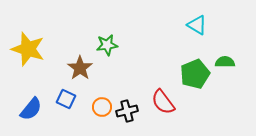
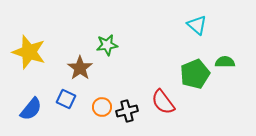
cyan triangle: rotated 10 degrees clockwise
yellow star: moved 1 px right, 3 px down
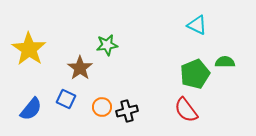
cyan triangle: rotated 15 degrees counterclockwise
yellow star: moved 3 px up; rotated 16 degrees clockwise
red semicircle: moved 23 px right, 8 px down
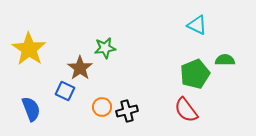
green star: moved 2 px left, 3 px down
green semicircle: moved 2 px up
blue square: moved 1 px left, 8 px up
blue semicircle: rotated 60 degrees counterclockwise
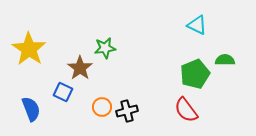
blue square: moved 2 px left, 1 px down
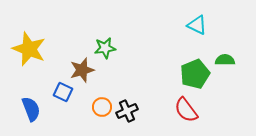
yellow star: rotated 12 degrees counterclockwise
brown star: moved 2 px right, 2 px down; rotated 20 degrees clockwise
black cross: rotated 10 degrees counterclockwise
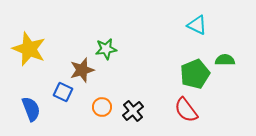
green star: moved 1 px right, 1 px down
black cross: moved 6 px right; rotated 15 degrees counterclockwise
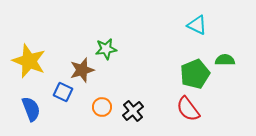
yellow star: moved 12 px down
red semicircle: moved 2 px right, 1 px up
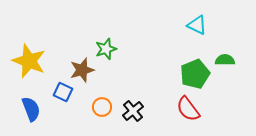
green star: rotated 10 degrees counterclockwise
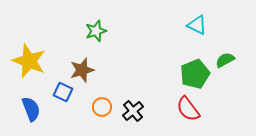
green star: moved 10 px left, 18 px up
green semicircle: rotated 30 degrees counterclockwise
